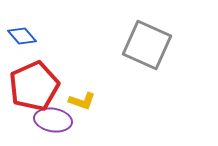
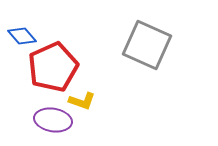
red pentagon: moved 19 px right, 19 px up
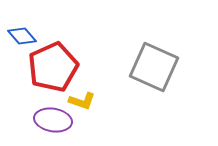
gray square: moved 7 px right, 22 px down
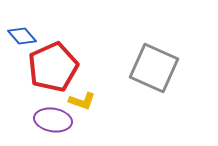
gray square: moved 1 px down
